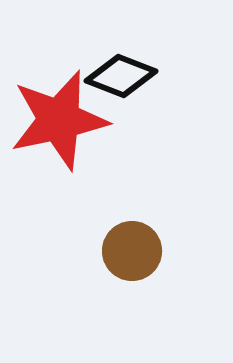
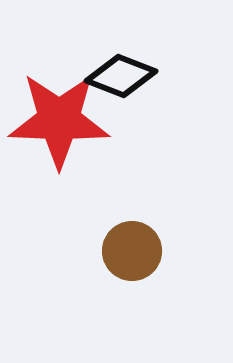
red star: rotated 14 degrees clockwise
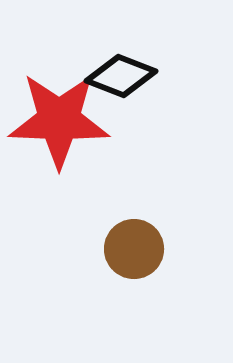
brown circle: moved 2 px right, 2 px up
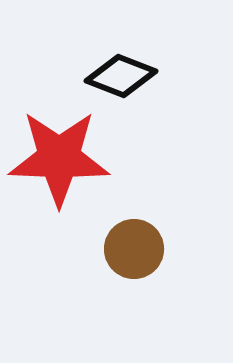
red star: moved 38 px down
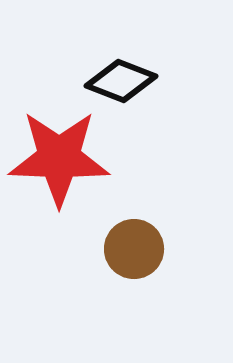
black diamond: moved 5 px down
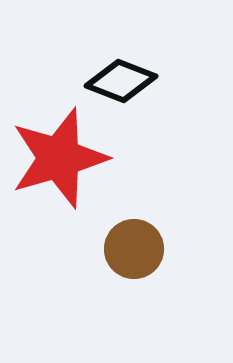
red star: rotated 18 degrees counterclockwise
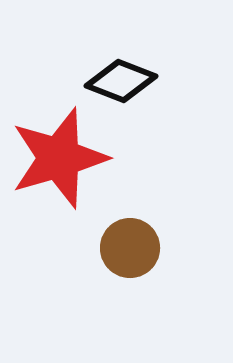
brown circle: moved 4 px left, 1 px up
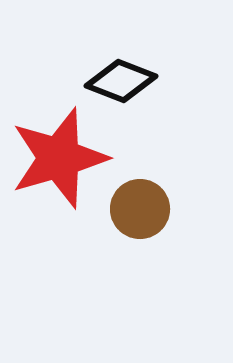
brown circle: moved 10 px right, 39 px up
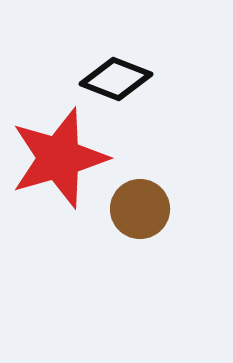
black diamond: moved 5 px left, 2 px up
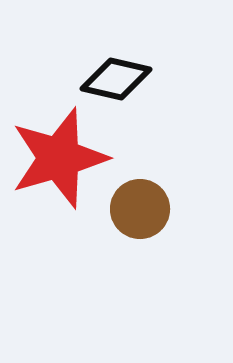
black diamond: rotated 8 degrees counterclockwise
